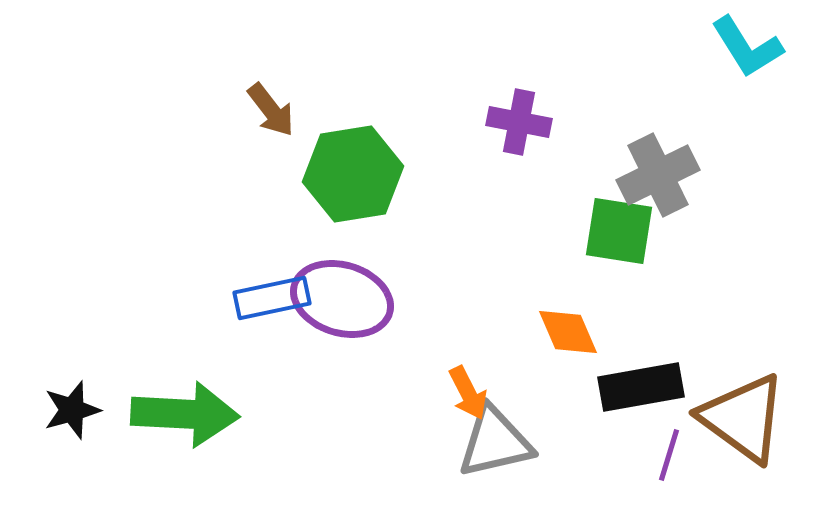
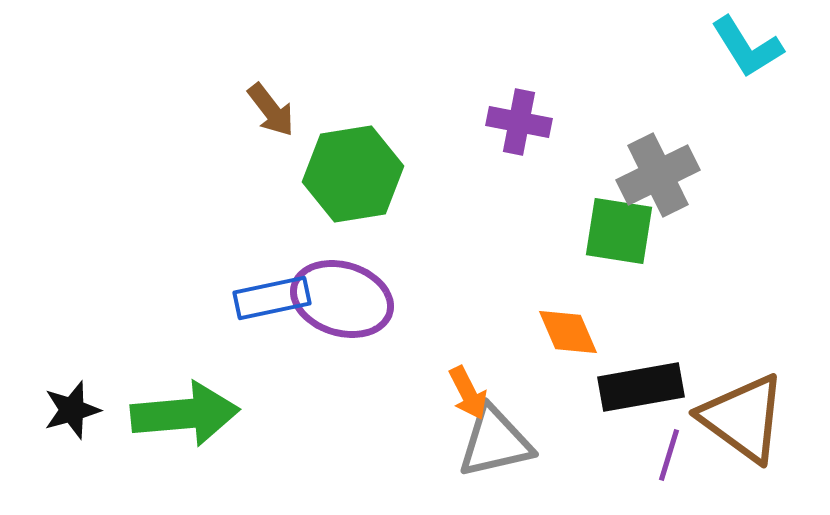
green arrow: rotated 8 degrees counterclockwise
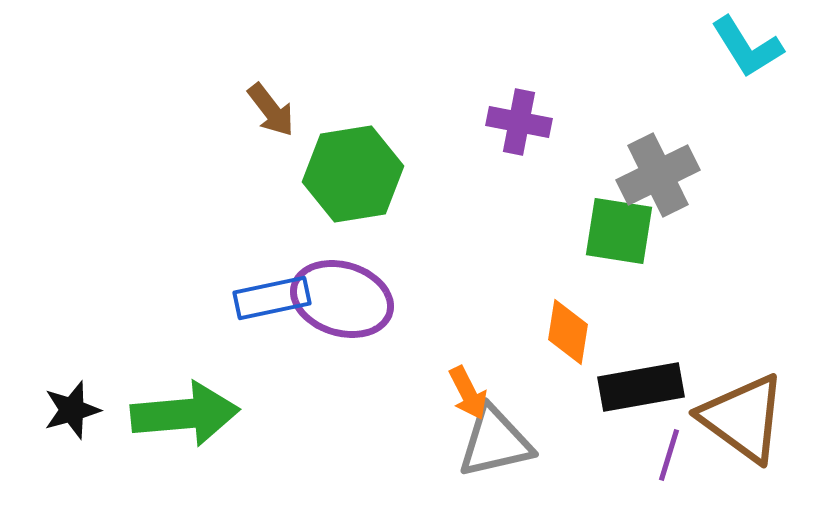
orange diamond: rotated 32 degrees clockwise
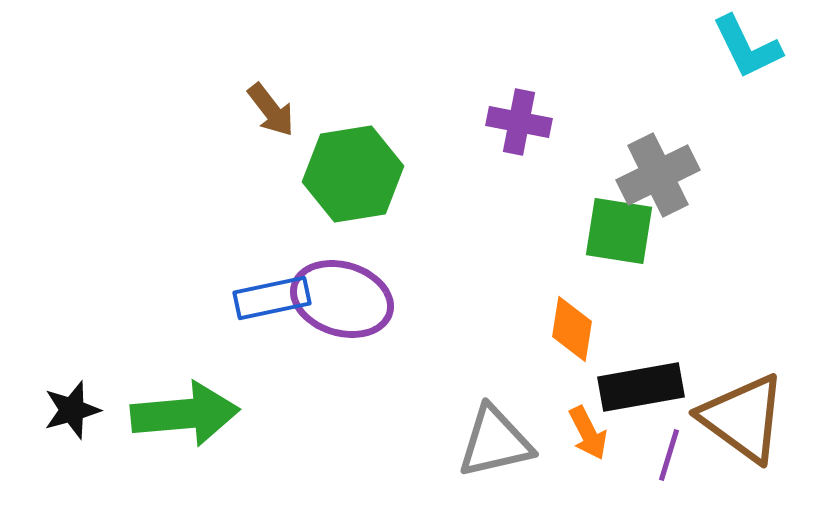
cyan L-shape: rotated 6 degrees clockwise
orange diamond: moved 4 px right, 3 px up
orange arrow: moved 120 px right, 40 px down
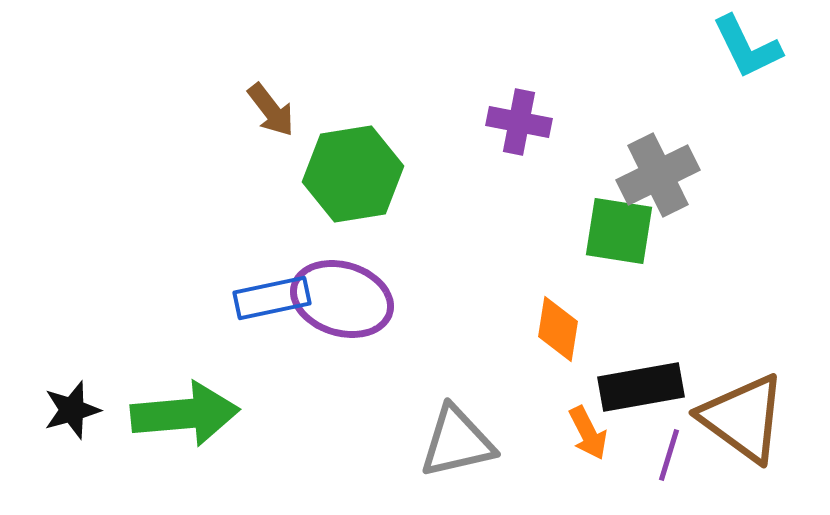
orange diamond: moved 14 px left
gray triangle: moved 38 px left
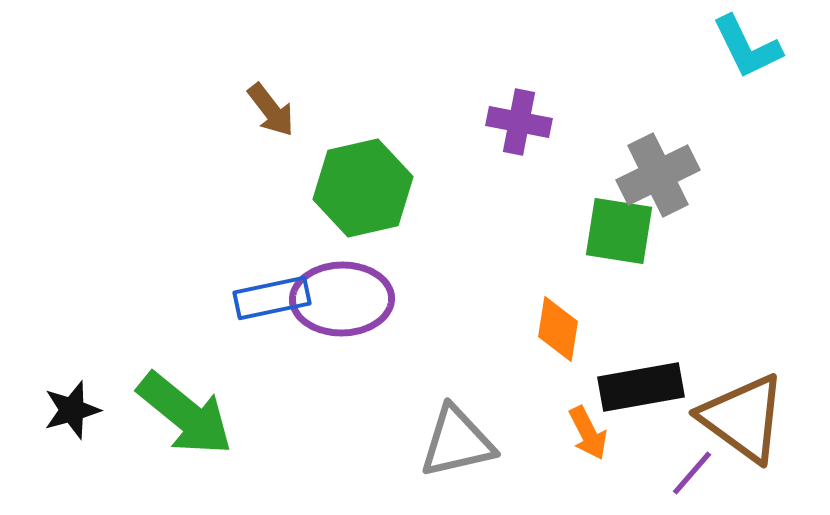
green hexagon: moved 10 px right, 14 px down; rotated 4 degrees counterclockwise
purple ellipse: rotated 18 degrees counterclockwise
green arrow: rotated 44 degrees clockwise
purple line: moved 23 px right, 18 px down; rotated 24 degrees clockwise
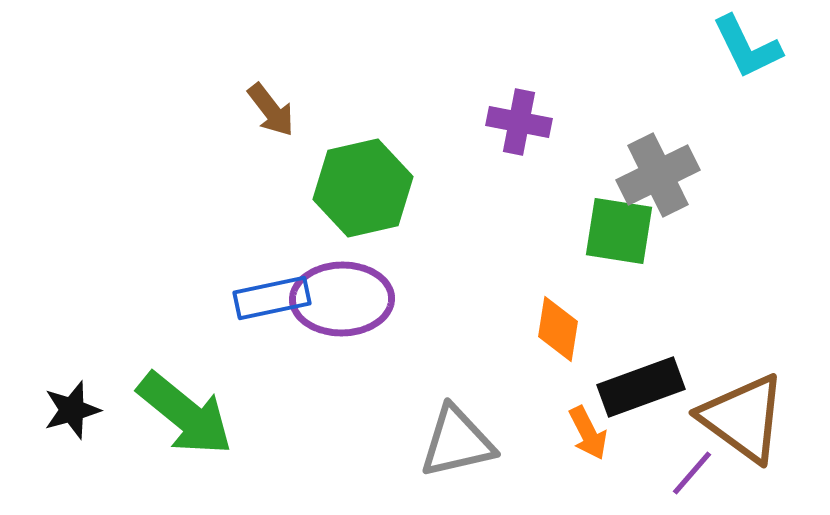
black rectangle: rotated 10 degrees counterclockwise
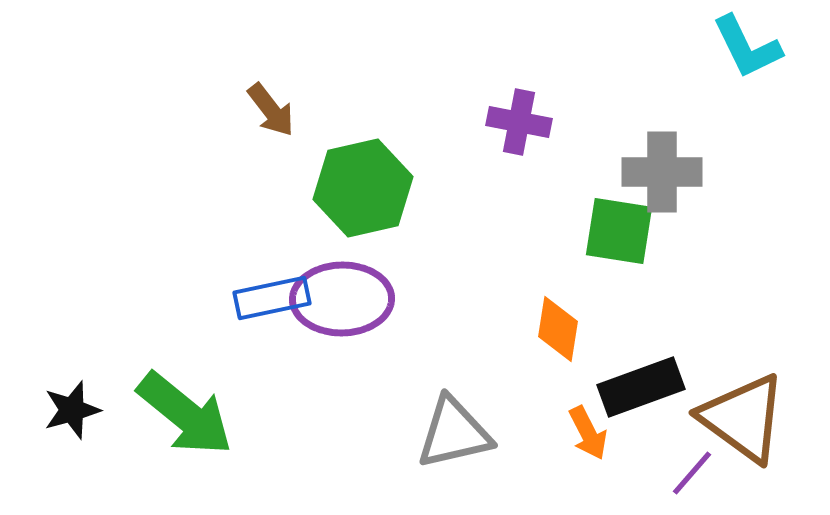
gray cross: moved 4 px right, 3 px up; rotated 26 degrees clockwise
gray triangle: moved 3 px left, 9 px up
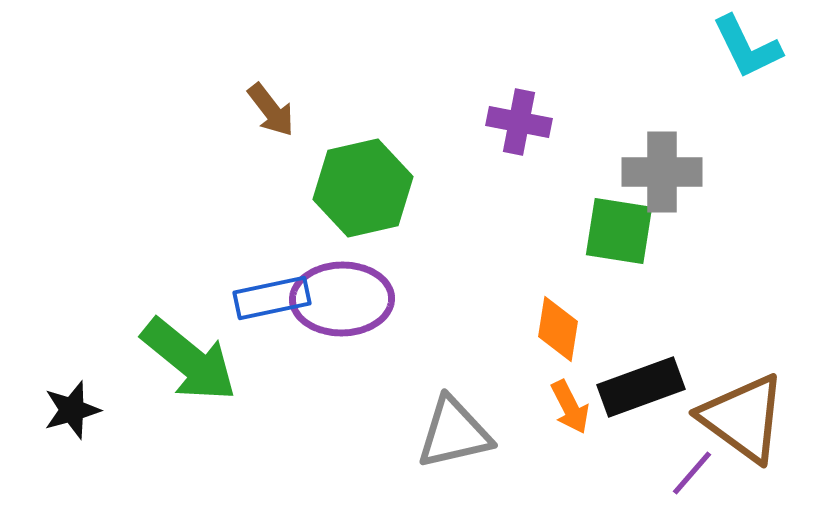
green arrow: moved 4 px right, 54 px up
orange arrow: moved 18 px left, 26 px up
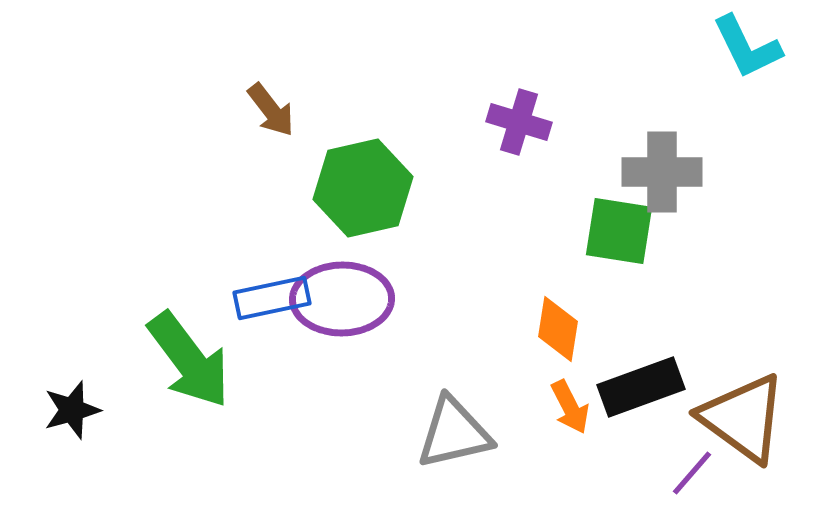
purple cross: rotated 6 degrees clockwise
green arrow: rotated 14 degrees clockwise
